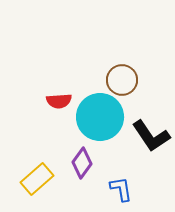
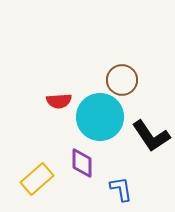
purple diamond: rotated 36 degrees counterclockwise
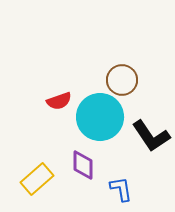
red semicircle: rotated 15 degrees counterclockwise
purple diamond: moved 1 px right, 2 px down
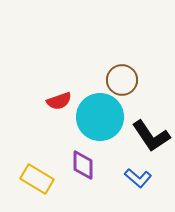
yellow rectangle: rotated 72 degrees clockwise
blue L-shape: moved 17 px right, 11 px up; rotated 140 degrees clockwise
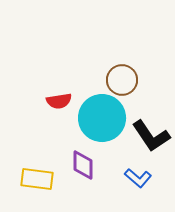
red semicircle: rotated 10 degrees clockwise
cyan circle: moved 2 px right, 1 px down
yellow rectangle: rotated 24 degrees counterclockwise
